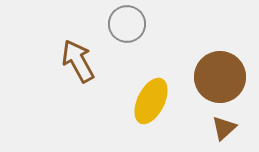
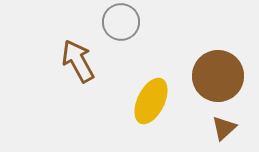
gray circle: moved 6 px left, 2 px up
brown circle: moved 2 px left, 1 px up
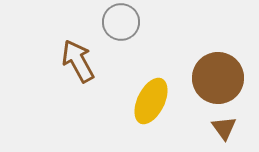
brown circle: moved 2 px down
brown triangle: rotated 24 degrees counterclockwise
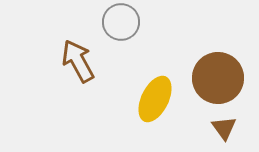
yellow ellipse: moved 4 px right, 2 px up
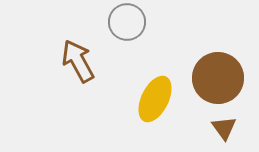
gray circle: moved 6 px right
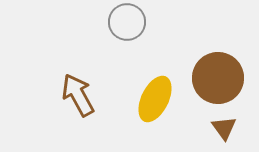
brown arrow: moved 34 px down
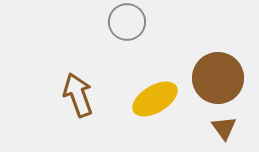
brown arrow: rotated 9 degrees clockwise
yellow ellipse: rotated 33 degrees clockwise
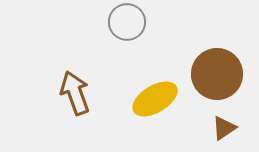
brown circle: moved 1 px left, 4 px up
brown arrow: moved 3 px left, 2 px up
brown triangle: rotated 32 degrees clockwise
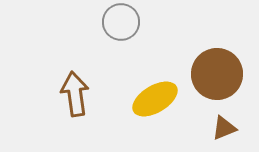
gray circle: moved 6 px left
brown arrow: moved 1 px down; rotated 12 degrees clockwise
brown triangle: rotated 12 degrees clockwise
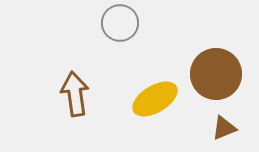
gray circle: moved 1 px left, 1 px down
brown circle: moved 1 px left
